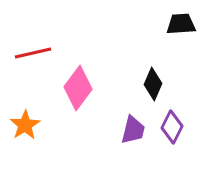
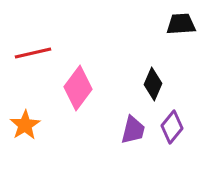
purple diamond: rotated 12 degrees clockwise
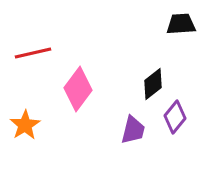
black diamond: rotated 28 degrees clockwise
pink diamond: moved 1 px down
purple diamond: moved 3 px right, 10 px up
